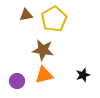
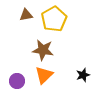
orange triangle: rotated 30 degrees counterclockwise
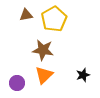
purple circle: moved 2 px down
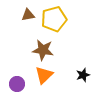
brown triangle: moved 2 px right
yellow pentagon: rotated 15 degrees clockwise
purple circle: moved 1 px down
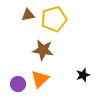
orange triangle: moved 4 px left, 4 px down
purple circle: moved 1 px right
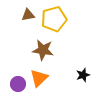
orange triangle: moved 1 px left, 1 px up
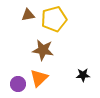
black star: rotated 16 degrees clockwise
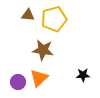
brown triangle: rotated 16 degrees clockwise
purple circle: moved 2 px up
